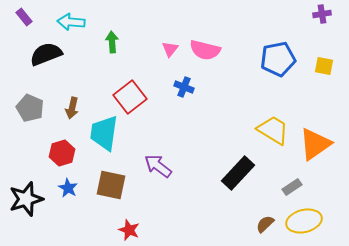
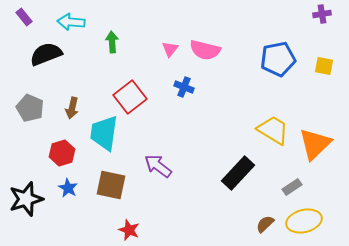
orange triangle: rotated 9 degrees counterclockwise
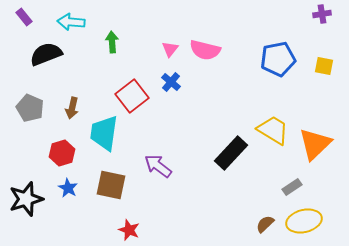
blue cross: moved 13 px left, 5 px up; rotated 18 degrees clockwise
red square: moved 2 px right, 1 px up
black rectangle: moved 7 px left, 20 px up
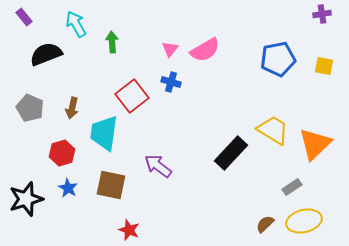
cyan arrow: moved 5 px right, 2 px down; rotated 56 degrees clockwise
pink semicircle: rotated 44 degrees counterclockwise
blue cross: rotated 24 degrees counterclockwise
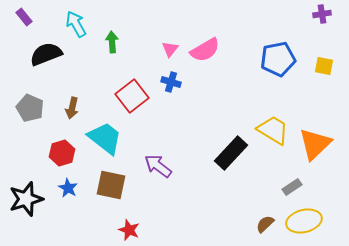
cyan trapezoid: moved 1 px right, 5 px down; rotated 120 degrees clockwise
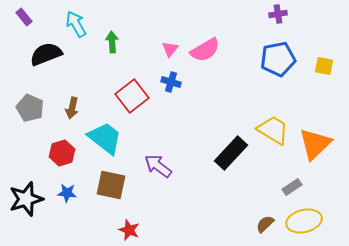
purple cross: moved 44 px left
blue star: moved 1 px left, 5 px down; rotated 24 degrees counterclockwise
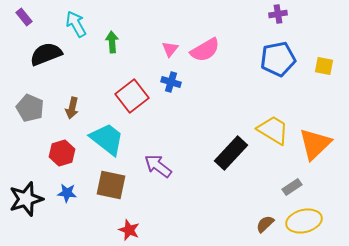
cyan trapezoid: moved 2 px right, 1 px down
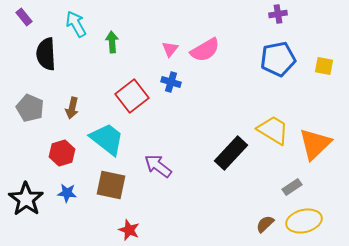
black semicircle: rotated 72 degrees counterclockwise
black star: rotated 20 degrees counterclockwise
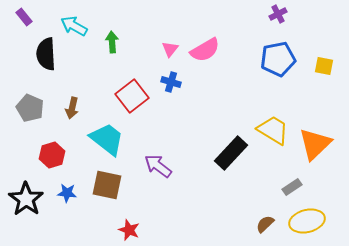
purple cross: rotated 18 degrees counterclockwise
cyan arrow: moved 2 px left, 2 px down; rotated 32 degrees counterclockwise
red hexagon: moved 10 px left, 2 px down
brown square: moved 4 px left
yellow ellipse: moved 3 px right
